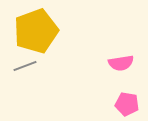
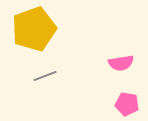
yellow pentagon: moved 2 px left, 2 px up
gray line: moved 20 px right, 10 px down
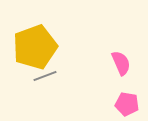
yellow pentagon: moved 1 px right, 18 px down
pink semicircle: rotated 105 degrees counterclockwise
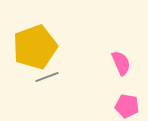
gray line: moved 2 px right, 1 px down
pink pentagon: moved 2 px down
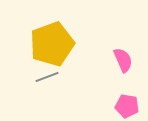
yellow pentagon: moved 17 px right, 3 px up
pink semicircle: moved 2 px right, 3 px up
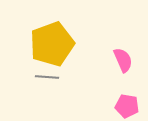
gray line: rotated 25 degrees clockwise
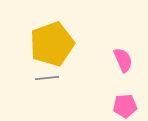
gray line: moved 1 px down; rotated 10 degrees counterclockwise
pink pentagon: moved 2 px left; rotated 15 degrees counterclockwise
